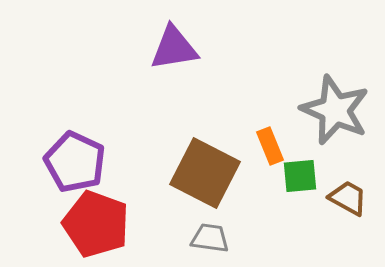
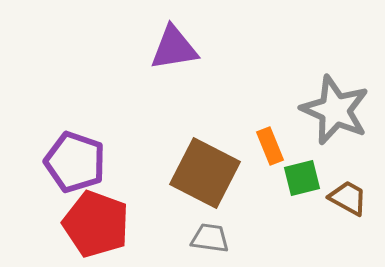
purple pentagon: rotated 6 degrees counterclockwise
green square: moved 2 px right, 2 px down; rotated 9 degrees counterclockwise
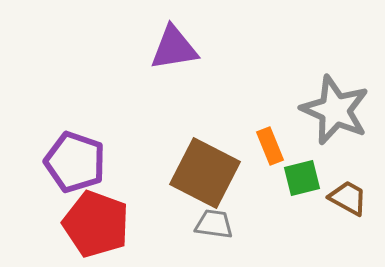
gray trapezoid: moved 4 px right, 14 px up
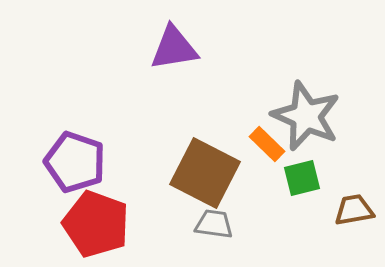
gray star: moved 29 px left, 6 px down
orange rectangle: moved 3 px left, 2 px up; rotated 24 degrees counterclockwise
brown trapezoid: moved 6 px right, 12 px down; rotated 39 degrees counterclockwise
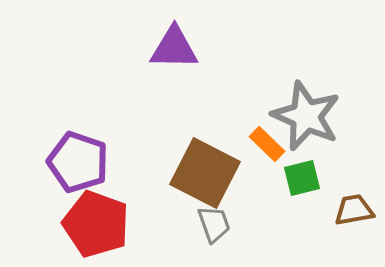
purple triangle: rotated 10 degrees clockwise
purple pentagon: moved 3 px right
gray trapezoid: rotated 63 degrees clockwise
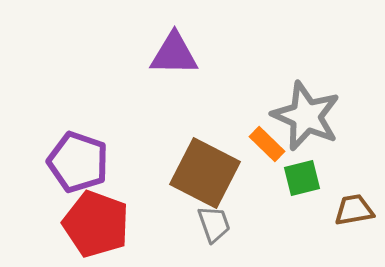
purple triangle: moved 6 px down
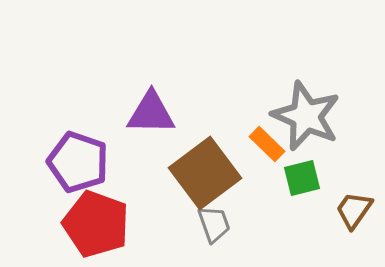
purple triangle: moved 23 px left, 59 px down
brown square: rotated 26 degrees clockwise
brown trapezoid: rotated 45 degrees counterclockwise
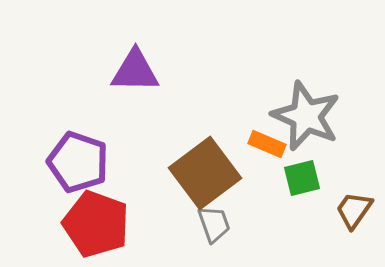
purple triangle: moved 16 px left, 42 px up
orange rectangle: rotated 21 degrees counterclockwise
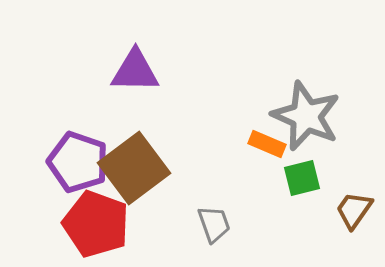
brown square: moved 71 px left, 5 px up
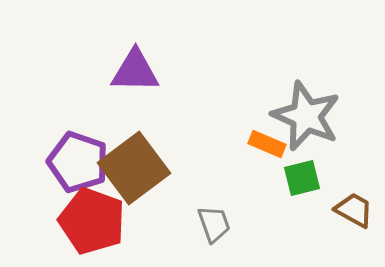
brown trapezoid: rotated 84 degrees clockwise
red pentagon: moved 4 px left, 3 px up
